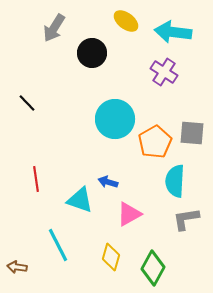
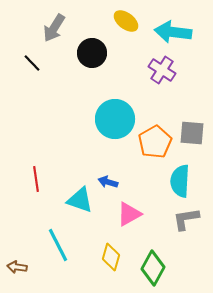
purple cross: moved 2 px left, 2 px up
black line: moved 5 px right, 40 px up
cyan semicircle: moved 5 px right
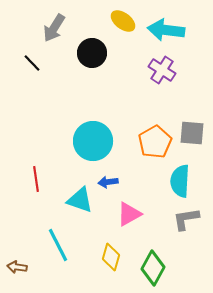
yellow ellipse: moved 3 px left
cyan arrow: moved 7 px left, 2 px up
cyan circle: moved 22 px left, 22 px down
blue arrow: rotated 24 degrees counterclockwise
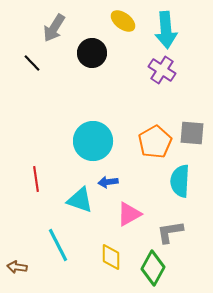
cyan arrow: rotated 102 degrees counterclockwise
gray L-shape: moved 16 px left, 13 px down
yellow diamond: rotated 16 degrees counterclockwise
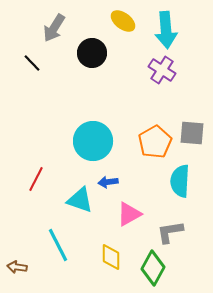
red line: rotated 35 degrees clockwise
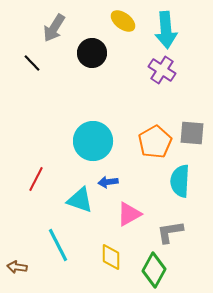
green diamond: moved 1 px right, 2 px down
